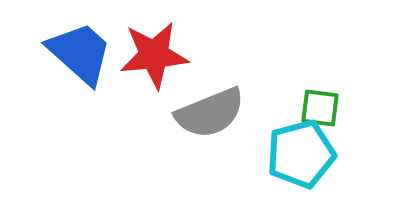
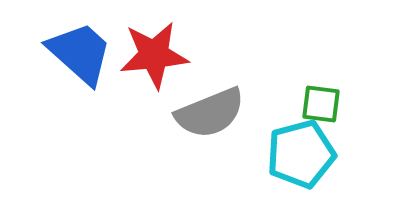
green square: moved 1 px right, 4 px up
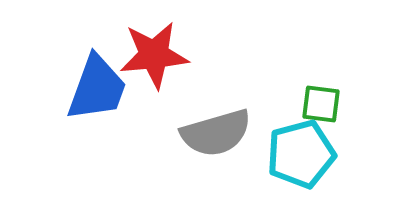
blue trapezoid: moved 17 px right, 35 px down; rotated 68 degrees clockwise
gray semicircle: moved 6 px right, 20 px down; rotated 6 degrees clockwise
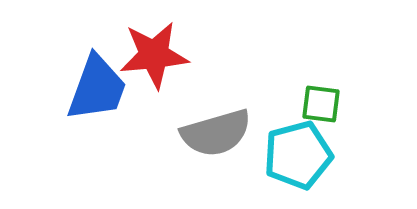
cyan pentagon: moved 3 px left, 1 px down
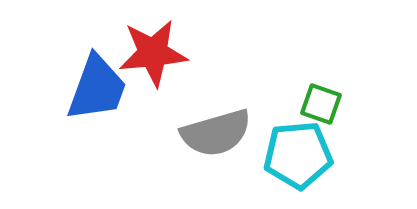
red star: moved 1 px left, 2 px up
green square: rotated 12 degrees clockwise
cyan pentagon: rotated 10 degrees clockwise
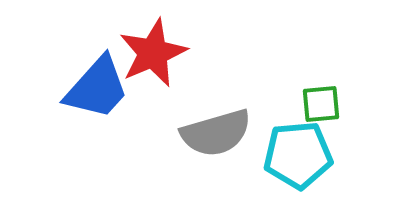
red star: rotated 18 degrees counterclockwise
blue trapezoid: rotated 22 degrees clockwise
green square: rotated 24 degrees counterclockwise
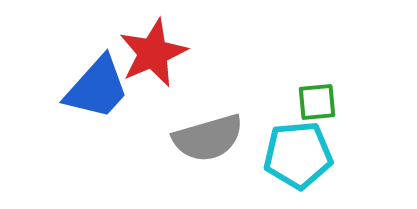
green square: moved 4 px left, 2 px up
gray semicircle: moved 8 px left, 5 px down
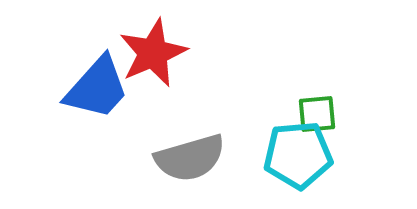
green square: moved 12 px down
gray semicircle: moved 18 px left, 20 px down
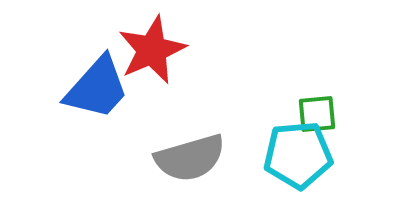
red star: moved 1 px left, 3 px up
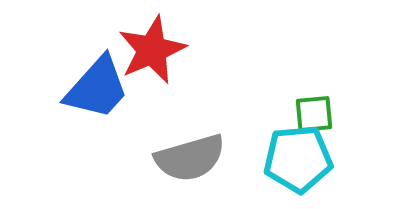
green square: moved 3 px left
cyan pentagon: moved 4 px down
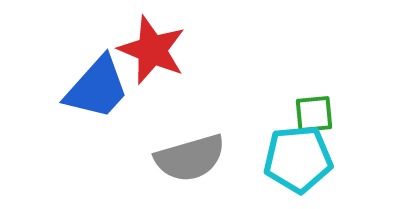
red star: rotated 26 degrees counterclockwise
